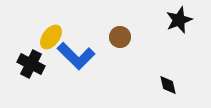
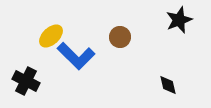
yellow ellipse: moved 1 px up; rotated 10 degrees clockwise
black cross: moved 5 px left, 17 px down
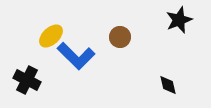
black cross: moved 1 px right, 1 px up
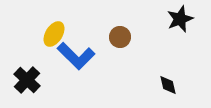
black star: moved 1 px right, 1 px up
yellow ellipse: moved 3 px right, 2 px up; rotated 15 degrees counterclockwise
black cross: rotated 16 degrees clockwise
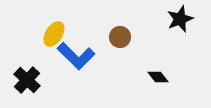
black diamond: moved 10 px left, 8 px up; rotated 25 degrees counterclockwise
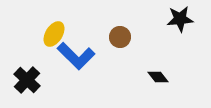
black star: rotated 16 degrees clockwise
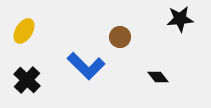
yellow ellipse: moved 30 px left, 3 px up
blue L-shape: moved 10 px right, 10 px down
